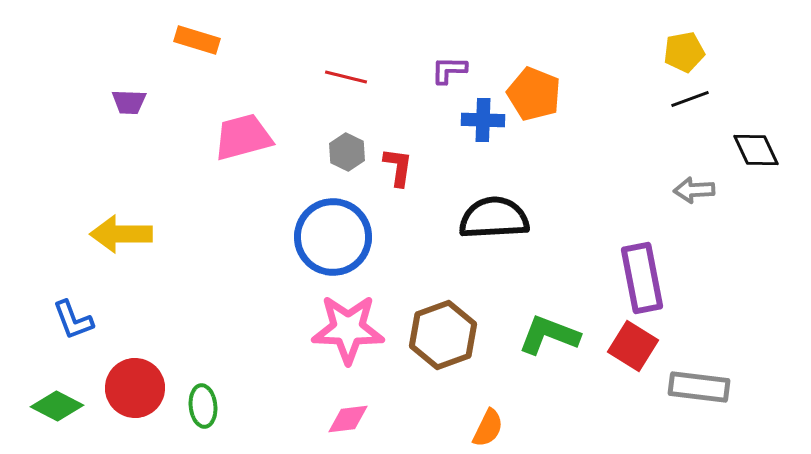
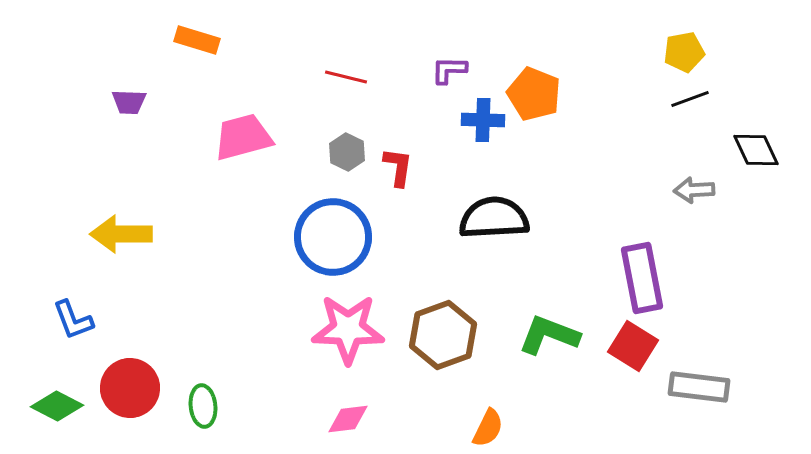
red circle: moved 5 px left
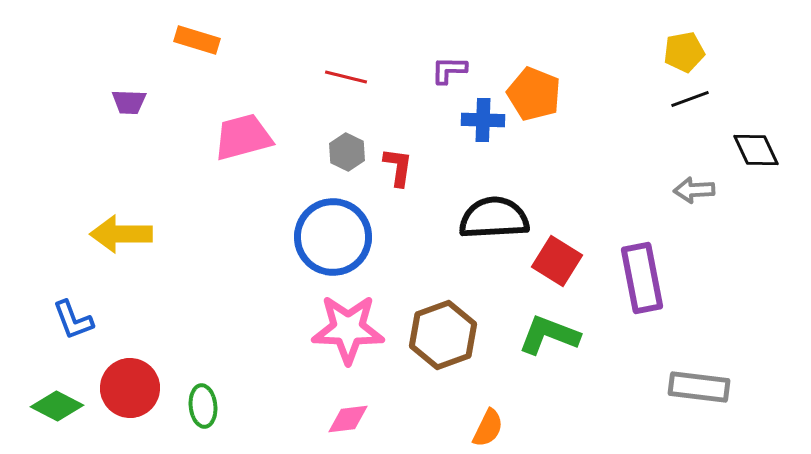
red square: moved 76 px left, 85 px up
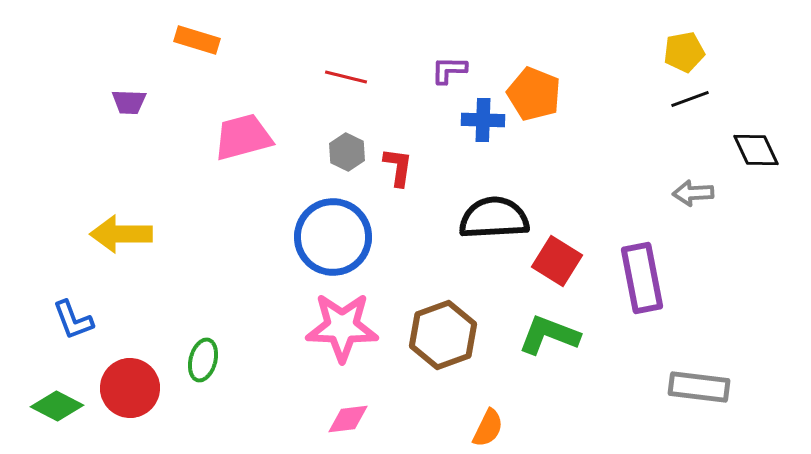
gray arrow: moved 1 px left, 3 px down
pink star: moved 6 px left, 2 px up
green ellipse: moved 46 px up; rotated 21 degrees clockwise
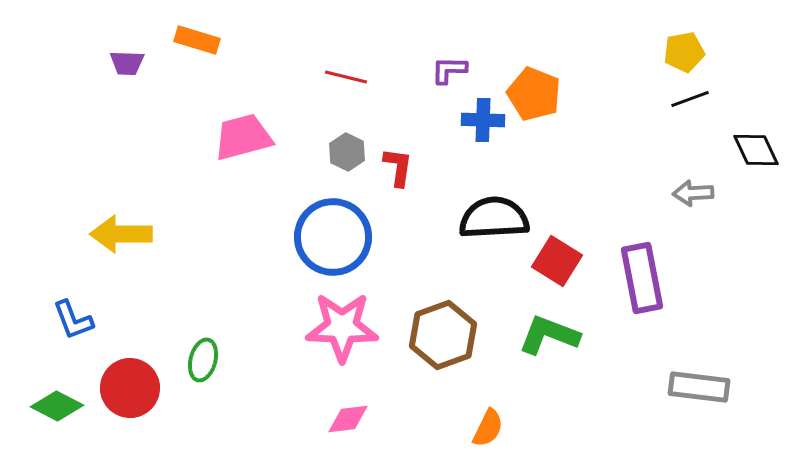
purple trapezoid: moved 2 px left, 39 px up
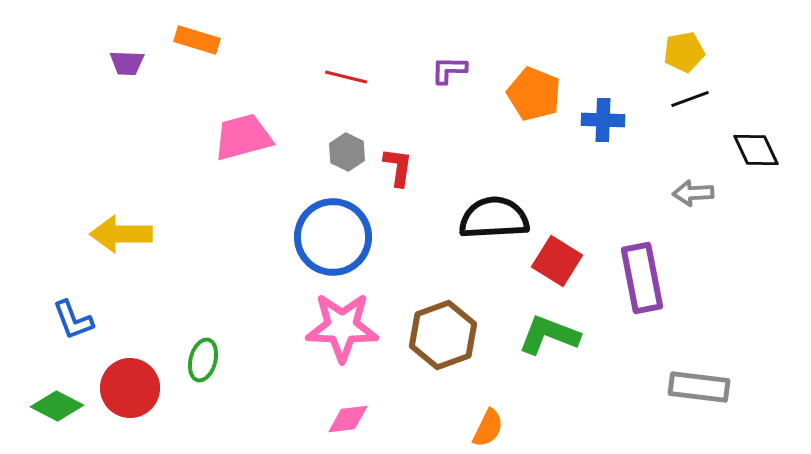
blue cross: moved 120 px right
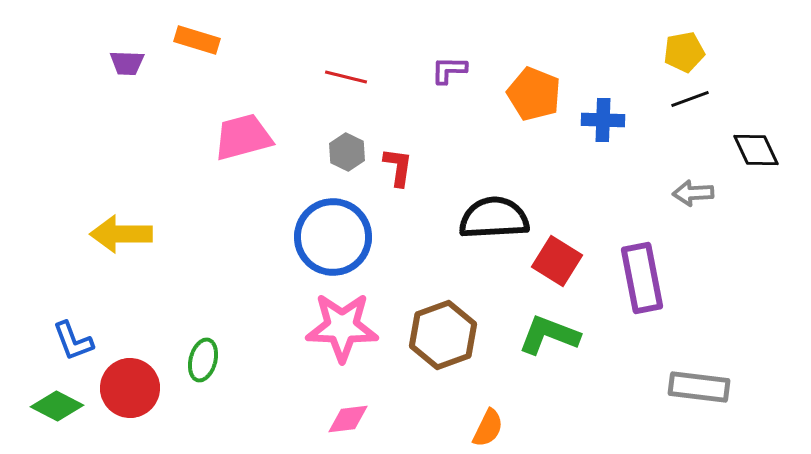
blue L-shape: moved 21 px down
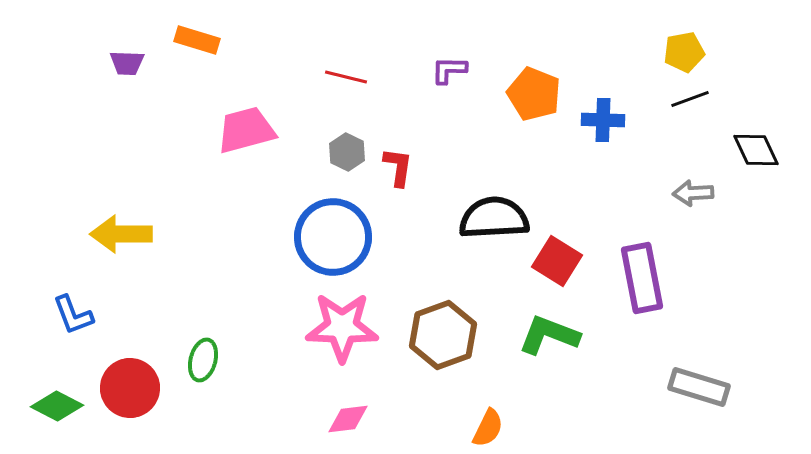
pink trapezoid: moved 3 px right, 7 px up
blue L-shape: moved 26 px up
gray rectangle: rotated 10 degrees clockwise
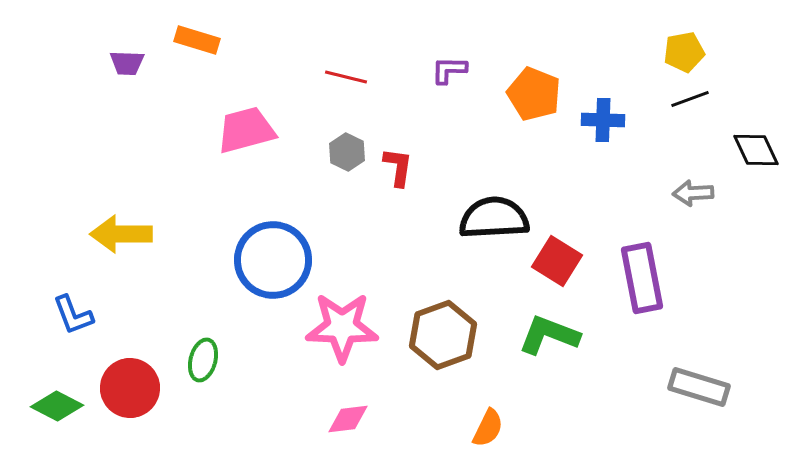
blue circle: moved 60 px left, 23 px down
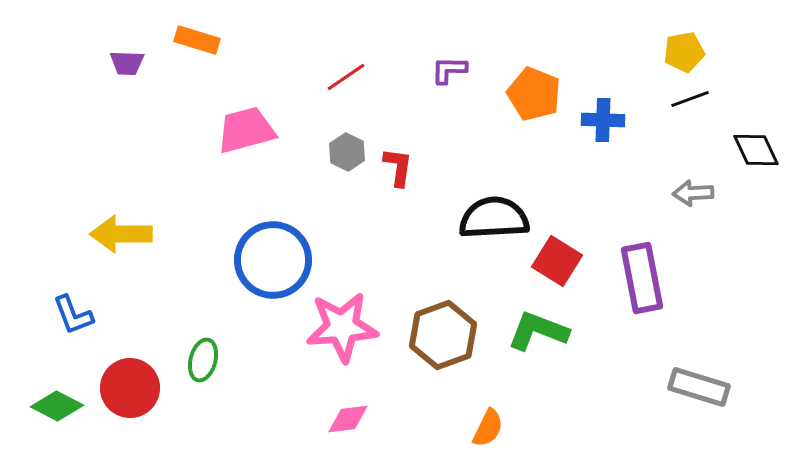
red line: rotated 48 degrees counterclockwise
pink star: rotated 6 degrees counterclockwise
green L-shape: moved 11 px left, 4 px up
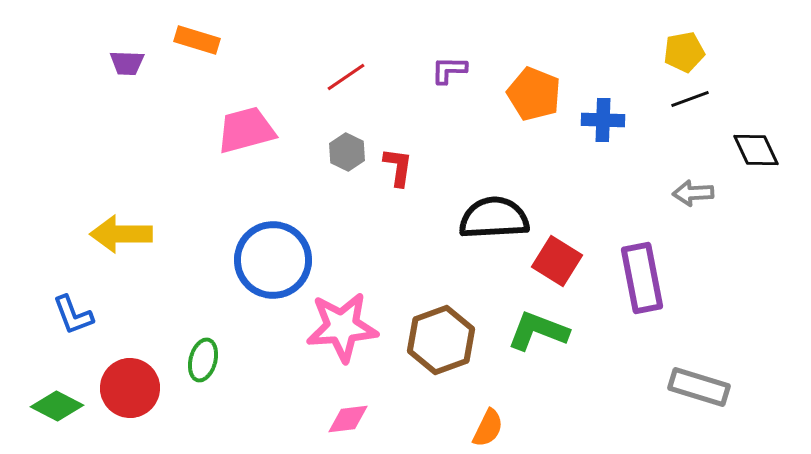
brown hexagon: moved 2 px left, 5 px down
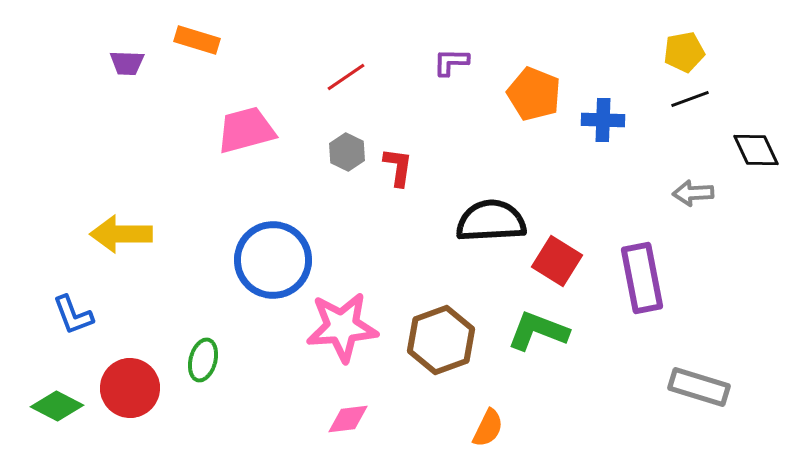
purple L-shape: moved 2 px right, 8 px up
black semicircle: moved 3 px left, 3 px down
